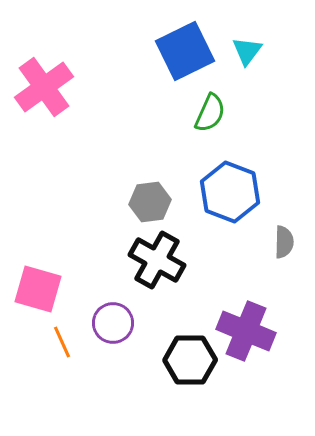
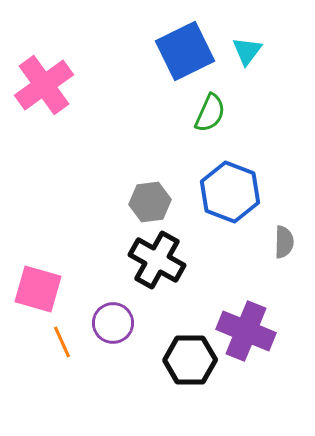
pink cross: moved 2 px up
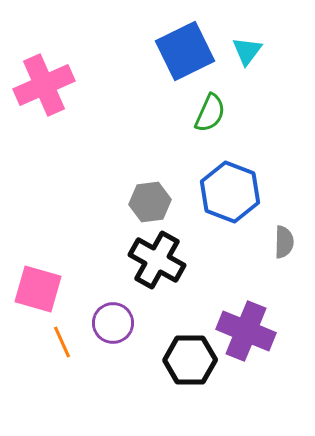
pink cross: rotated 12 degrees clockwise
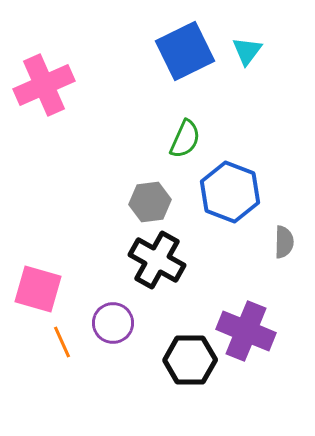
green semicircle: moved 25 px left, 26 px down
